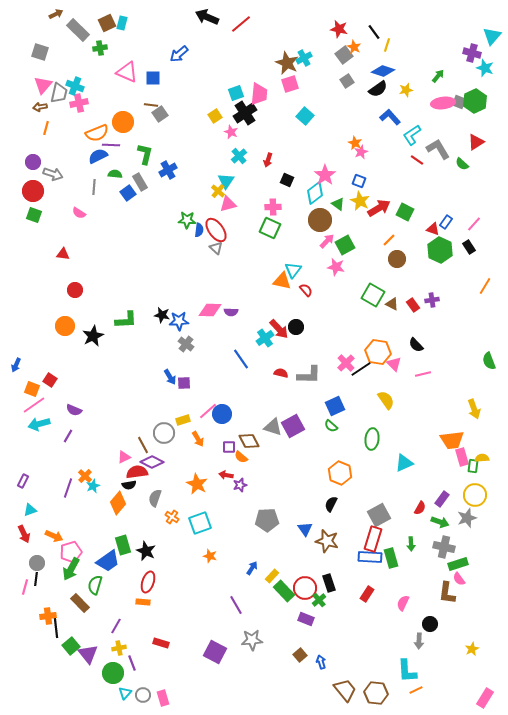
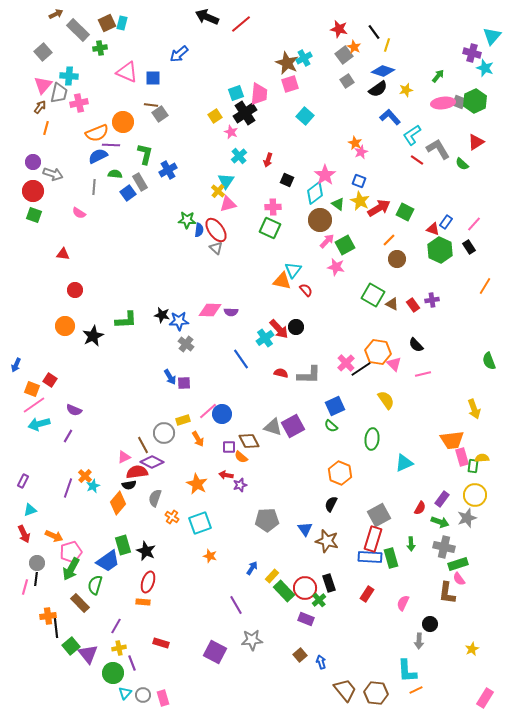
gray square at (40, 52): moved 3 px right; rotated 30 degrees clockwise
cyan cross at (75, 86): moved 6 px left, 10 px up; rotated 18 degrees counterclockwise
brown arrow at (40, 107): rotated 136 degrees clockwise
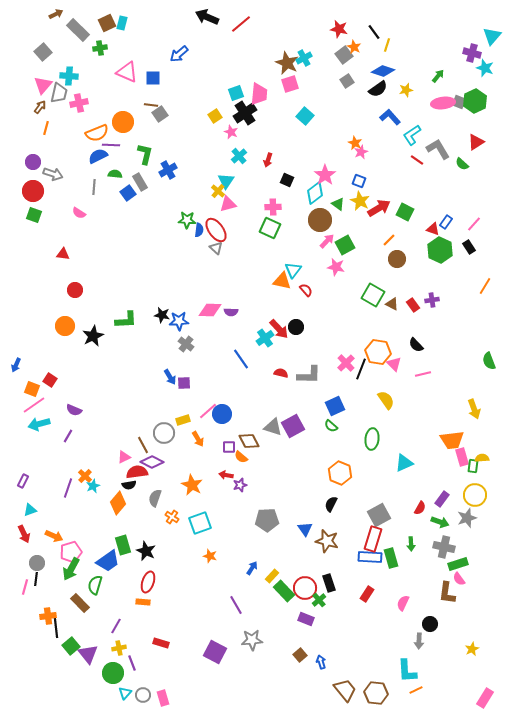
black line at (361, 369): rotated 35 degrees counterclockwise
orange star at (197, 484): moved 5 px left, 1 px down
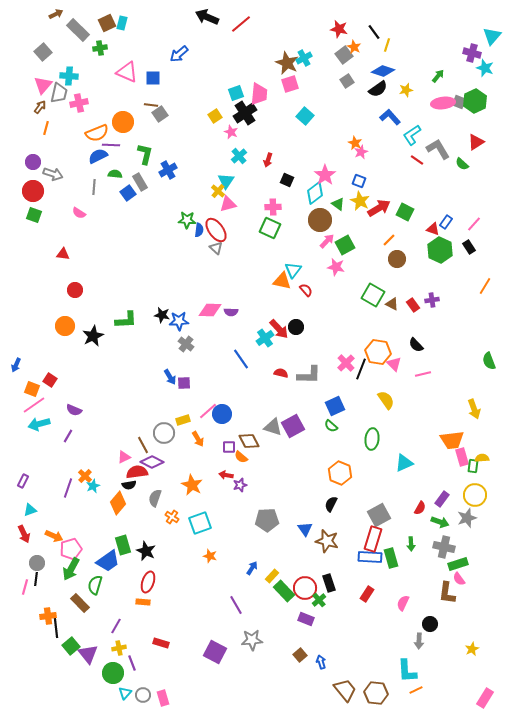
pink pentagon at (71, 552): moved 3 px up
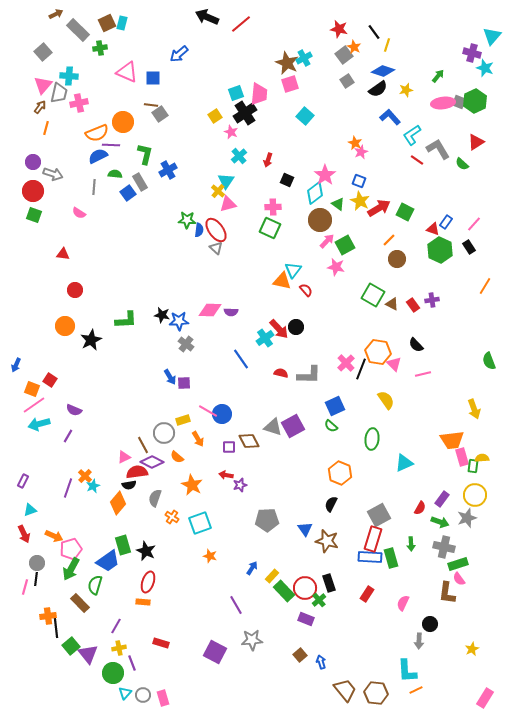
black star at (93, 336): moved 2 px left, 4 px down
pink line at (208, 411): rotated 72 degrees clockwise
orange semicircle at (241, 457): moved 64 px left
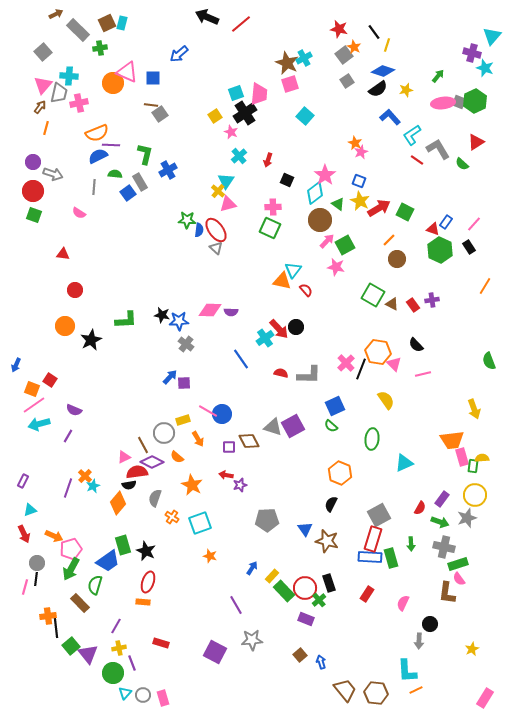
orange circle at (123, 122): moved 10 px left, 39 px up
blue arrow at (170, 377): rotated 105 degrees counterclockwise
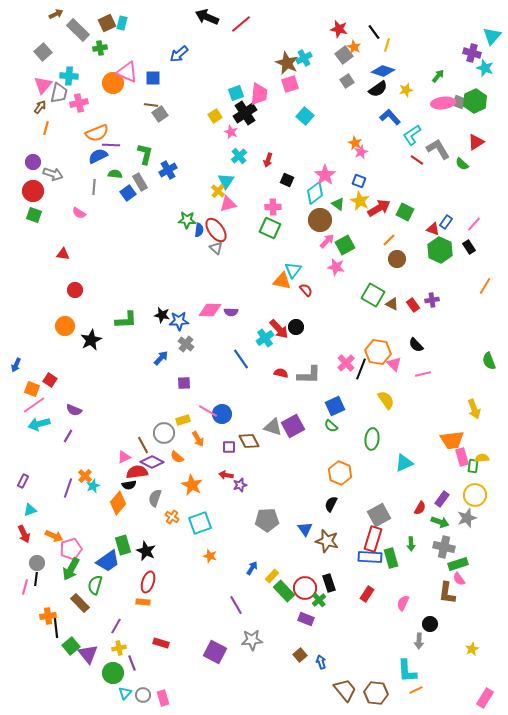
blue arrow at (170, 377): moved 9 px left, 19 px up
